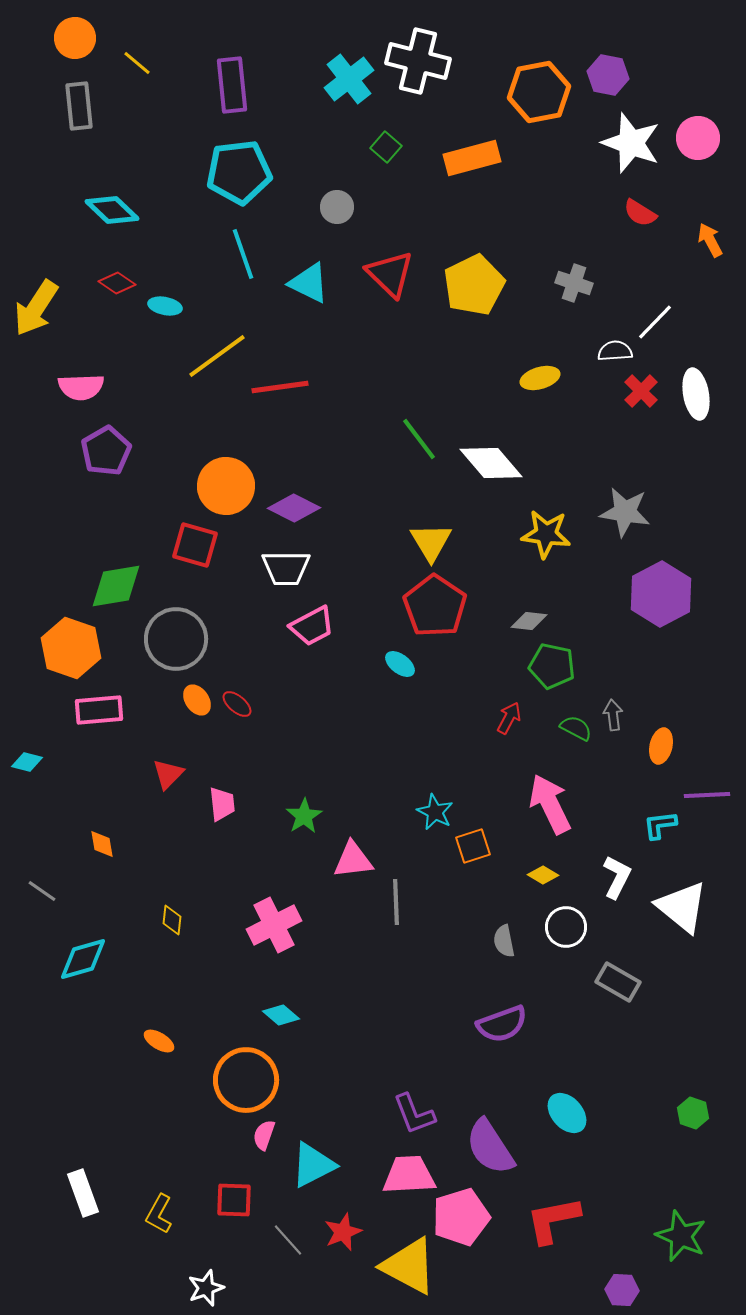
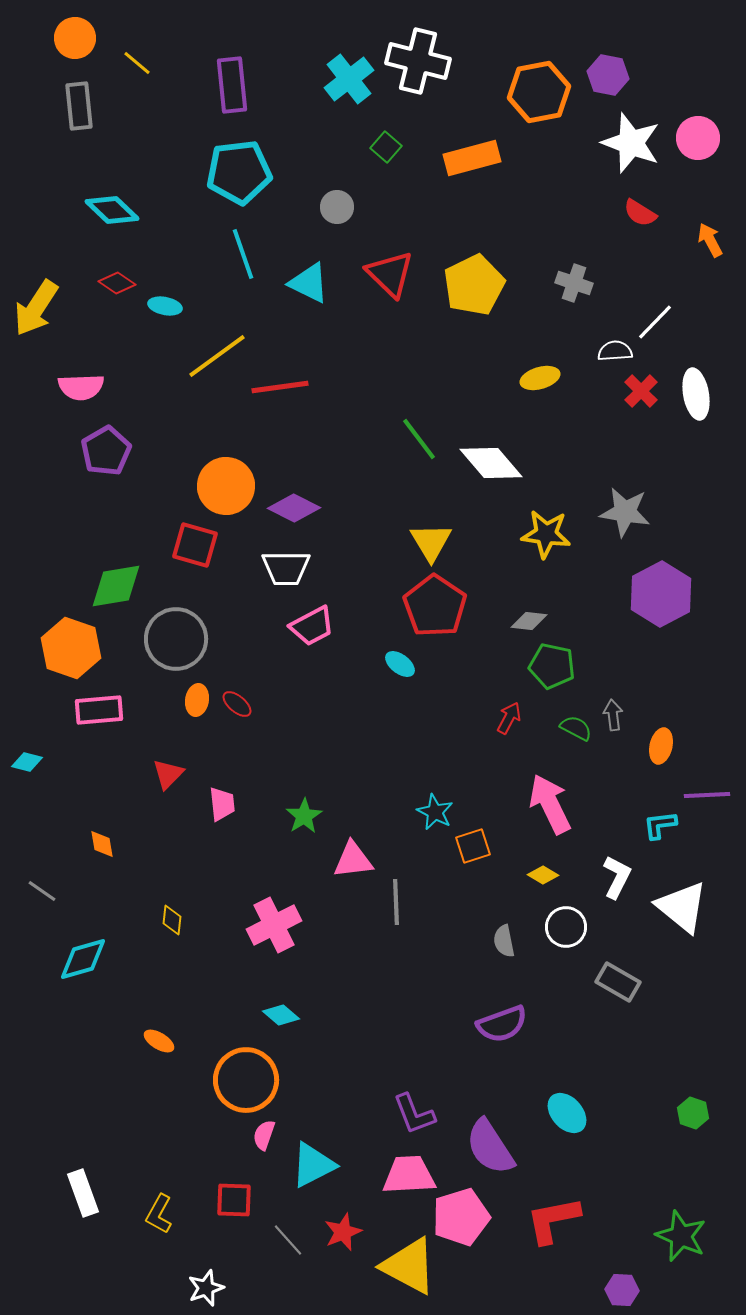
orange ellipse at (197, 700): rotated 44 degrees clockwise
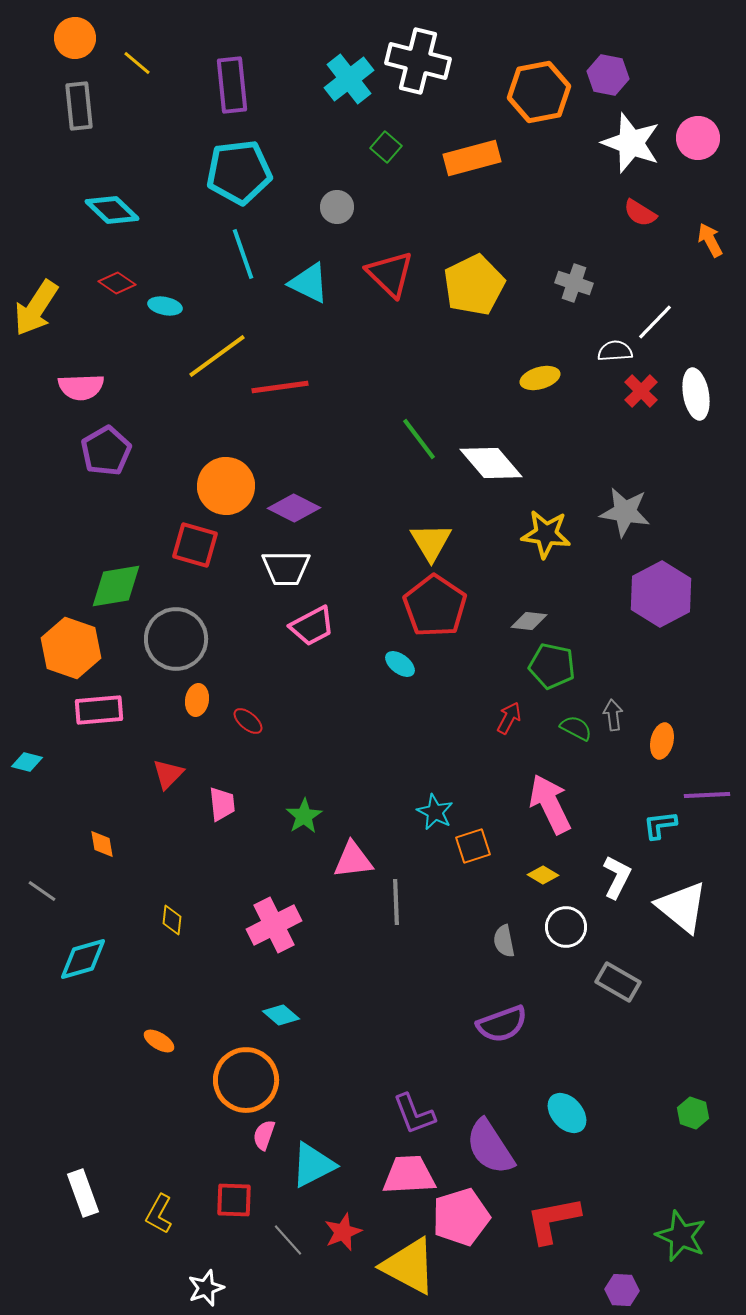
red ellipse at (237, 704): moved 11 px right, 17 px down
orange ellipse at (661, 746): moved 1 px right, 5 px up
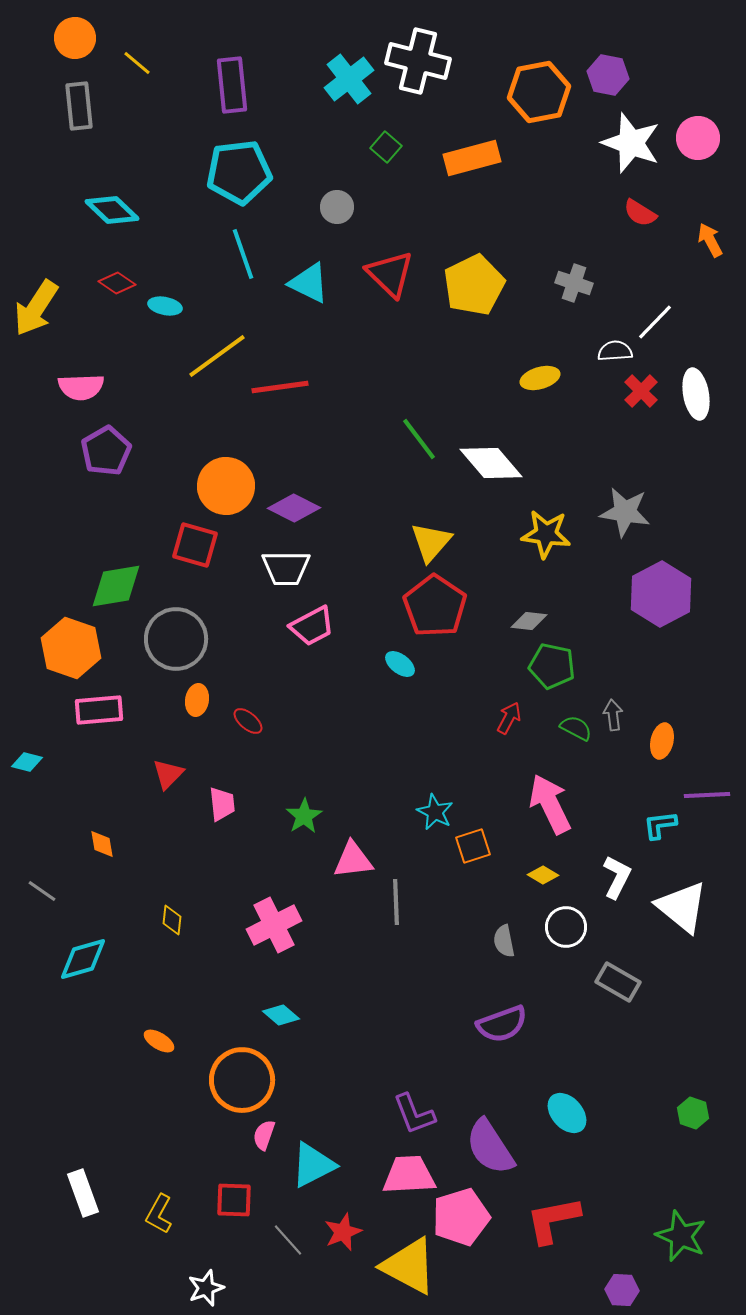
yellow triangle at (431, 542): rotated 12 degrees clockwise
orange circle at (246, 1080): moved 4 px left
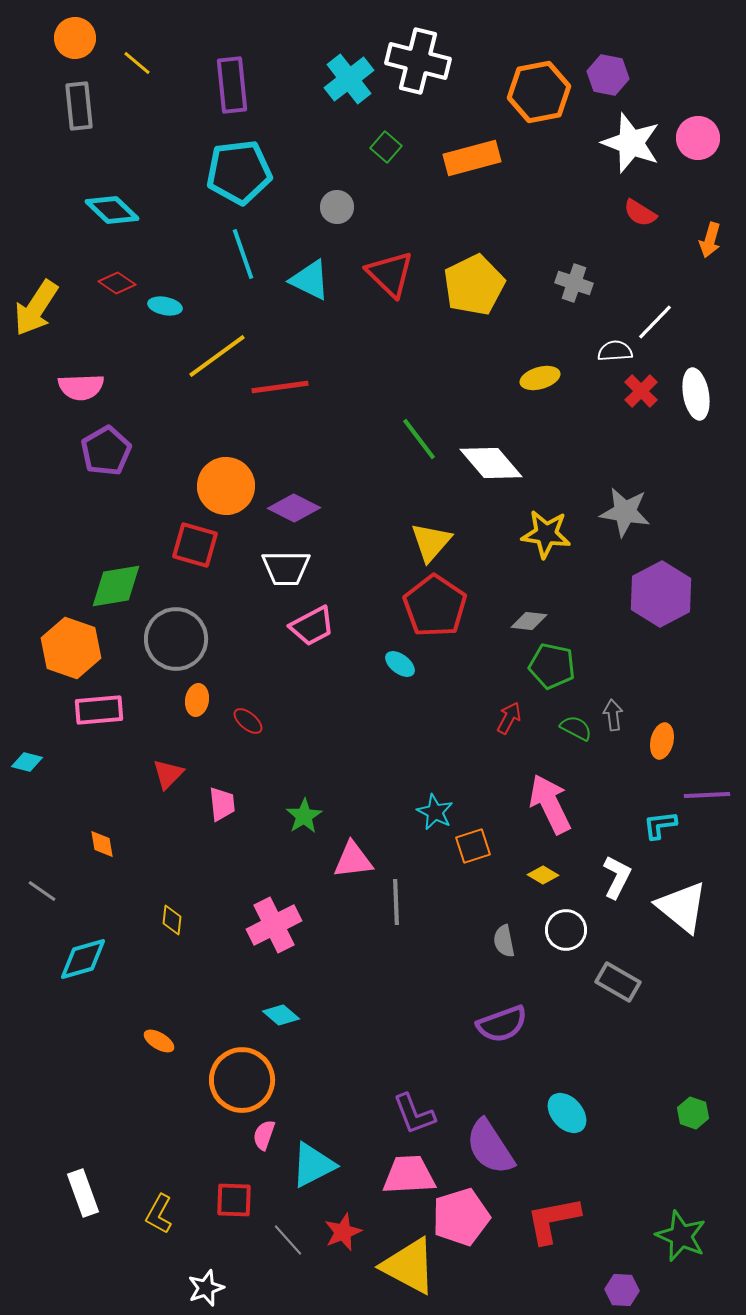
orange arrow at (710, 240): rotated 136 degrees counterclockwise
cyan triangle at (309, 283): moved 1 px right, 3 px up
white circle at (566, 927): moved 3 px down
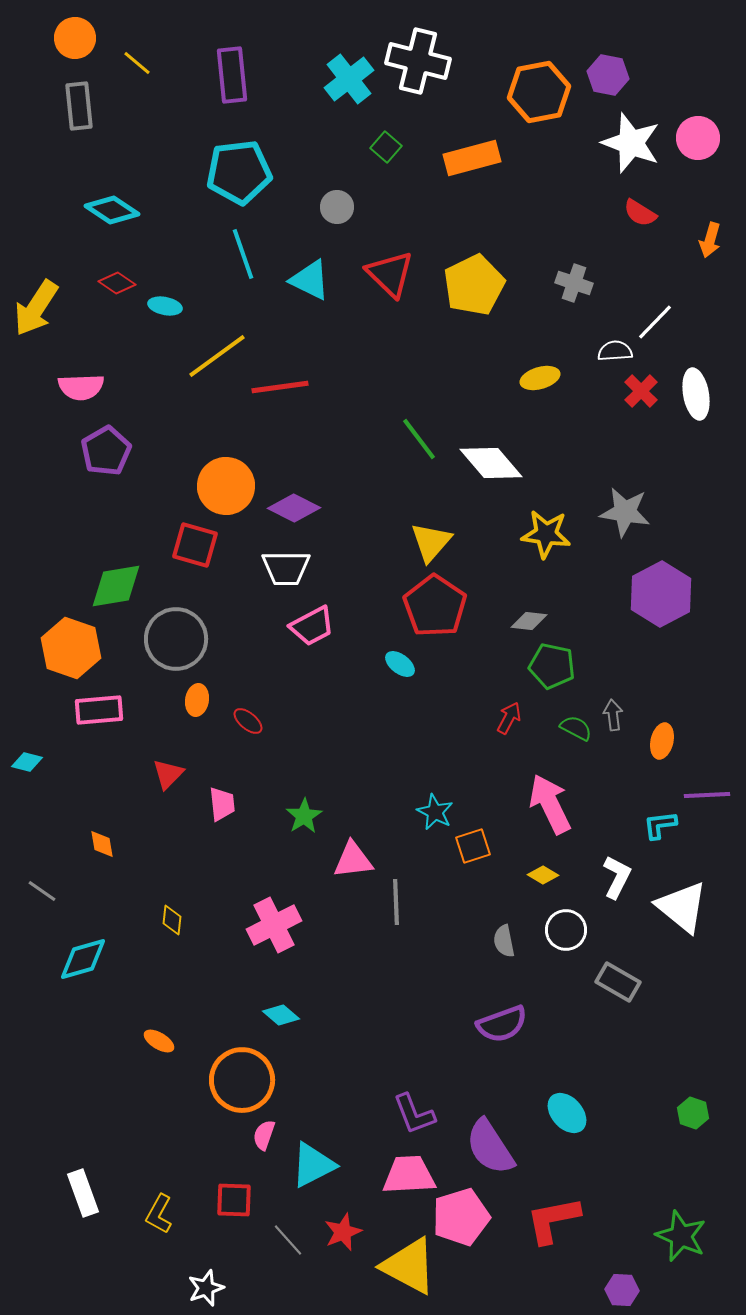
purple rectangle at (232, 85): moved 10 px up
cyan diamond at (112, 210): rotated 10 degrees counterclockwise
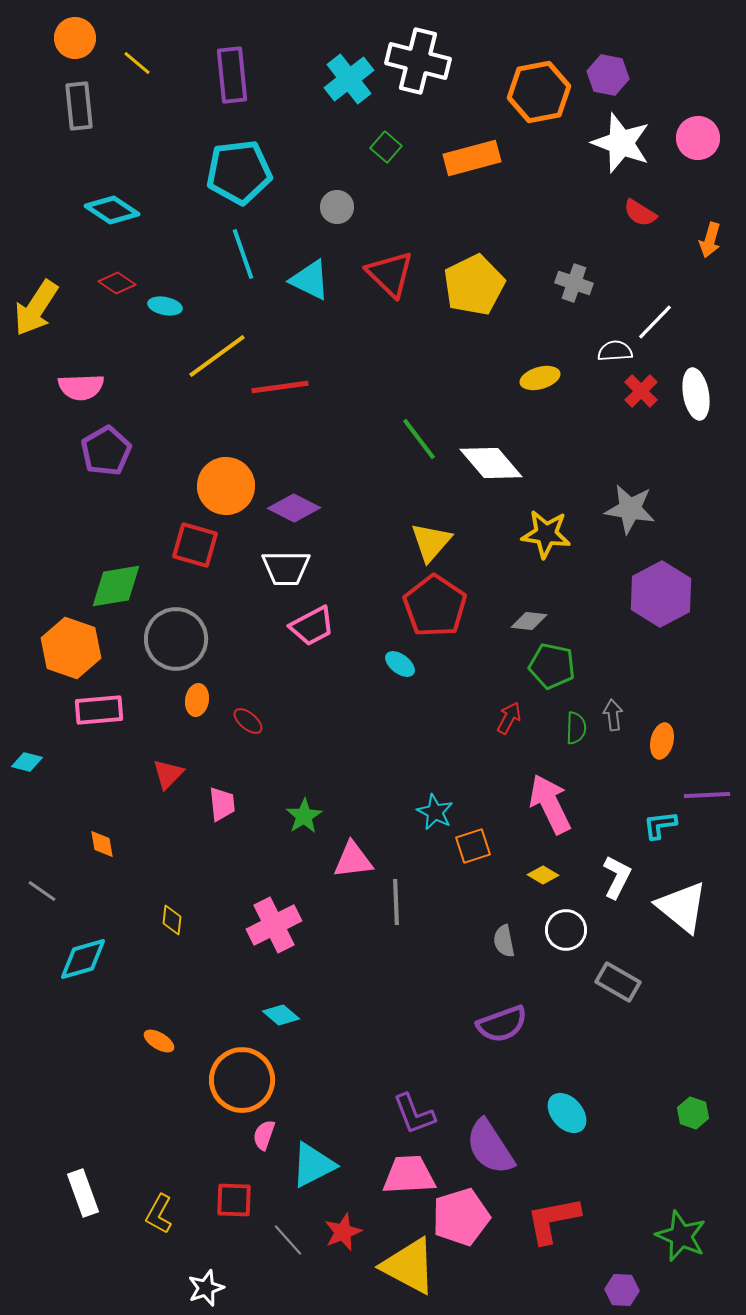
white star at (631, 143): moved 10 px left
gray star at (625, 512): moved 5 px right, 3 px up
green semicircle at (576, 728): rotated 64 degrees clockwise
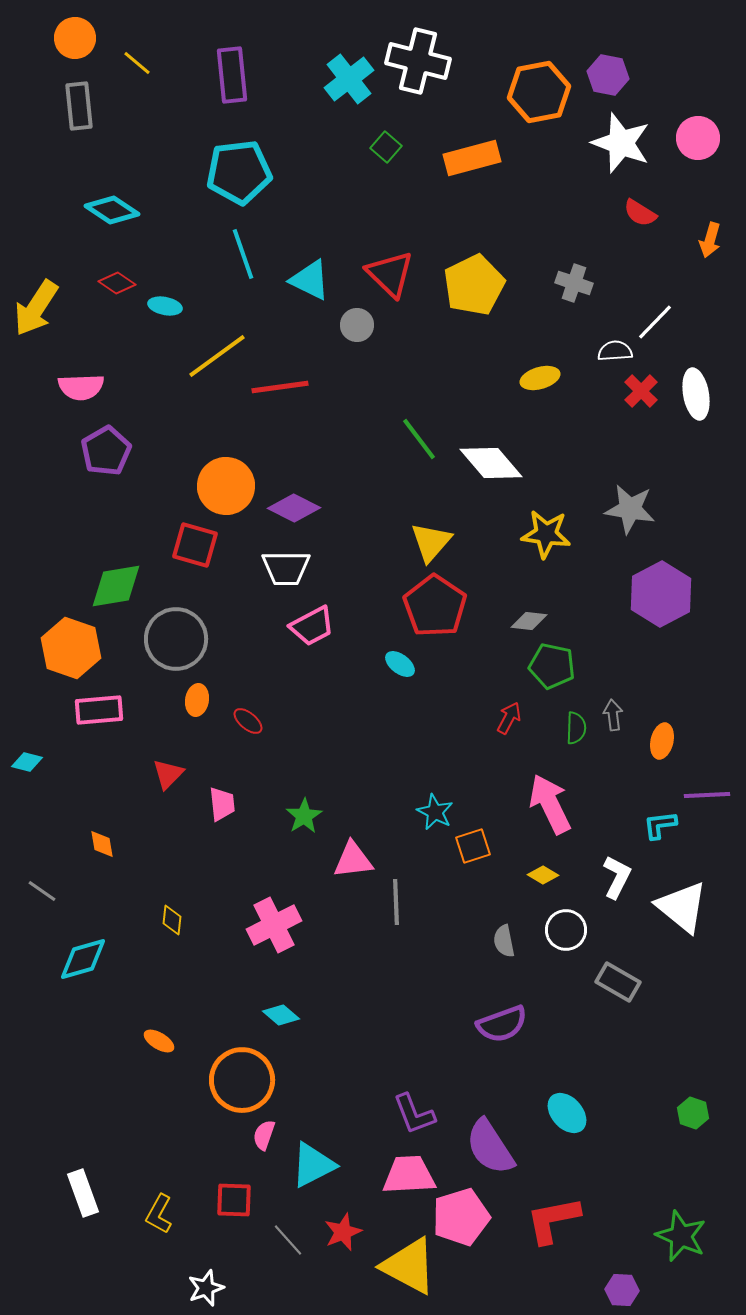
gray circle at (337, 207): moved 20 px right, 118 px down
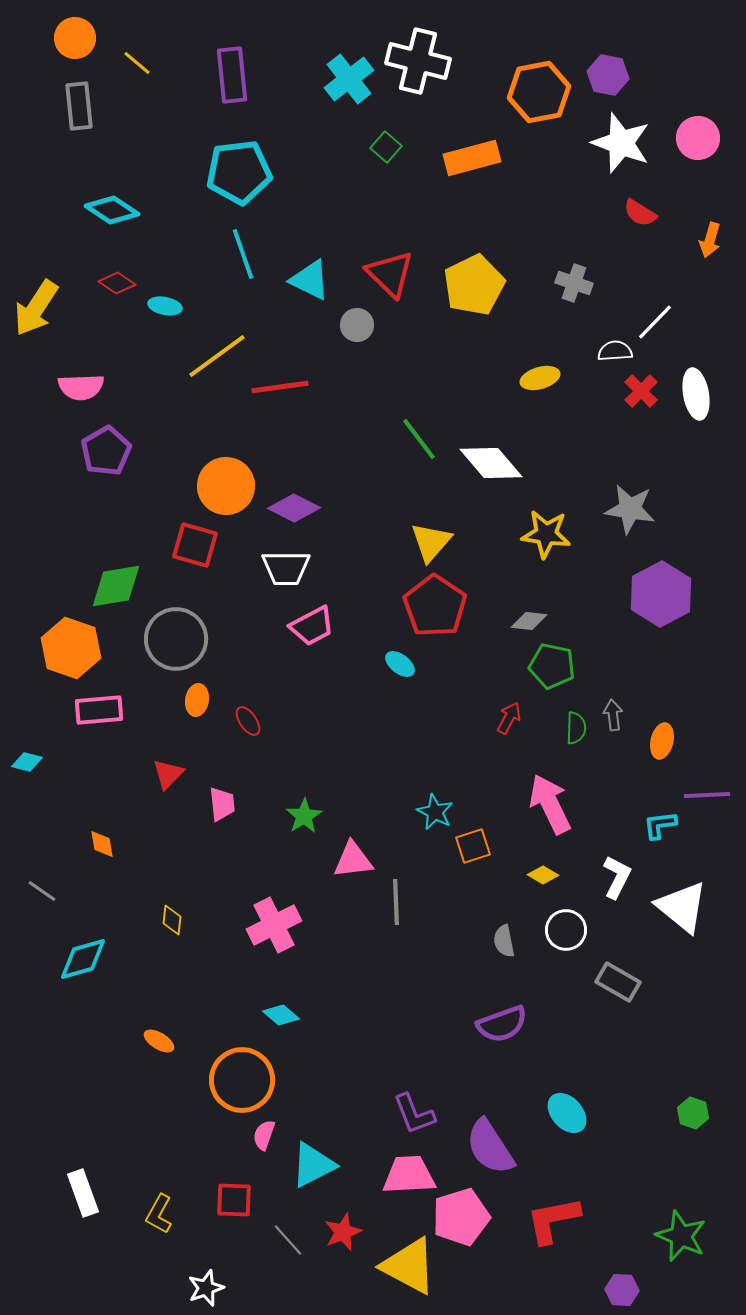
red ellipse at (248, 721): rotated 16 degrees clockwise
